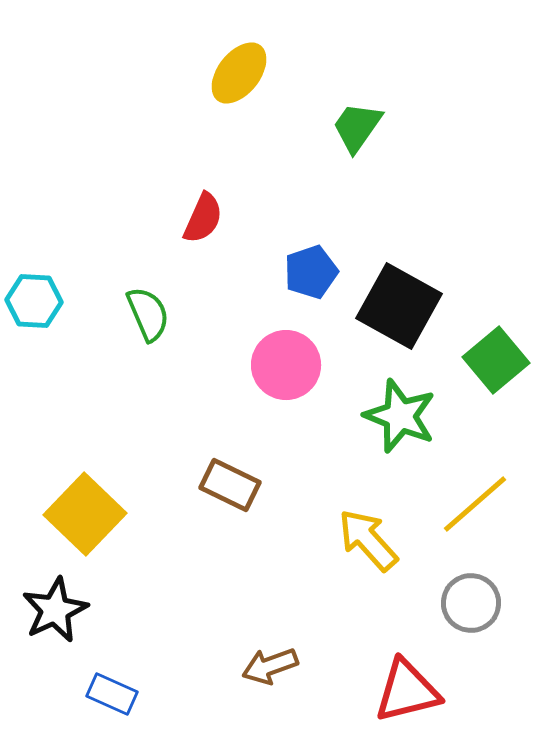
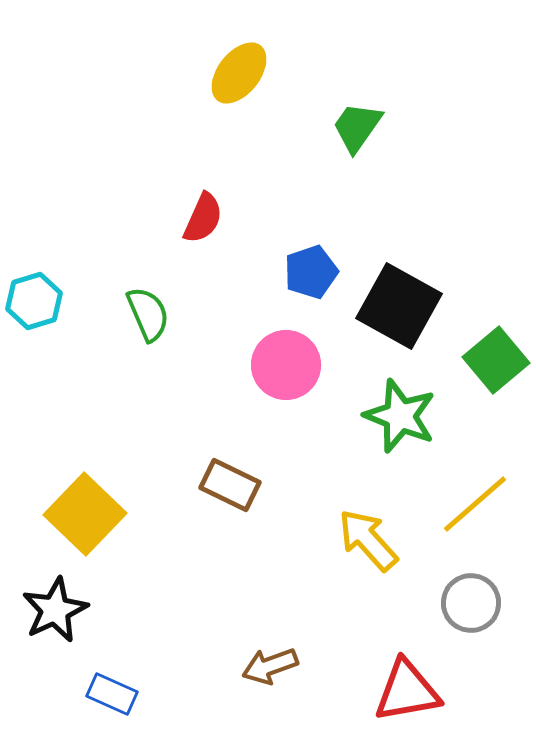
cyan hexagon: rotated 20 degrees counterclockwise
red triangle: rotated 4 degrees clockwise
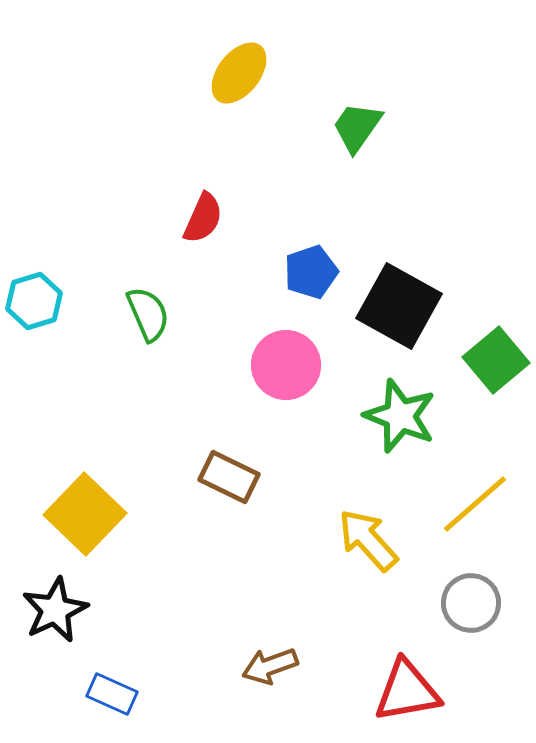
brown rectangle: moved 1 px left, 8 px up
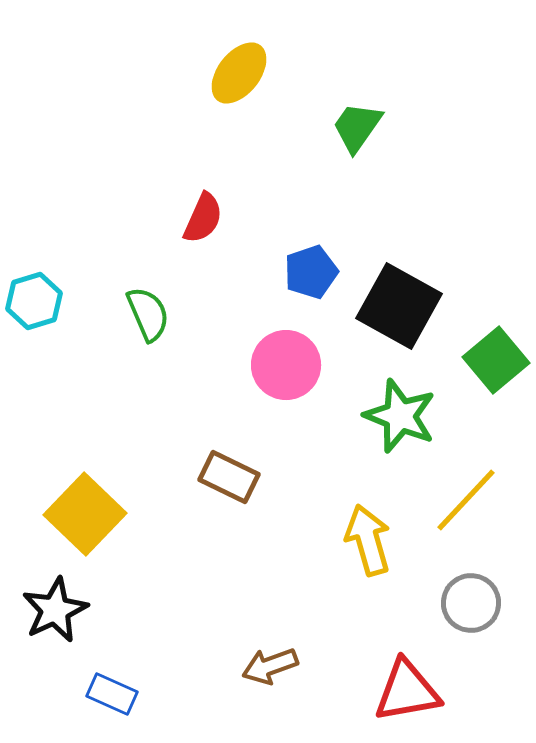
yellow line: moved 9 px left, 4 px up; rotated 6 degrees counterclockwise
yellow arrow: rotated 26 degrees clockwise
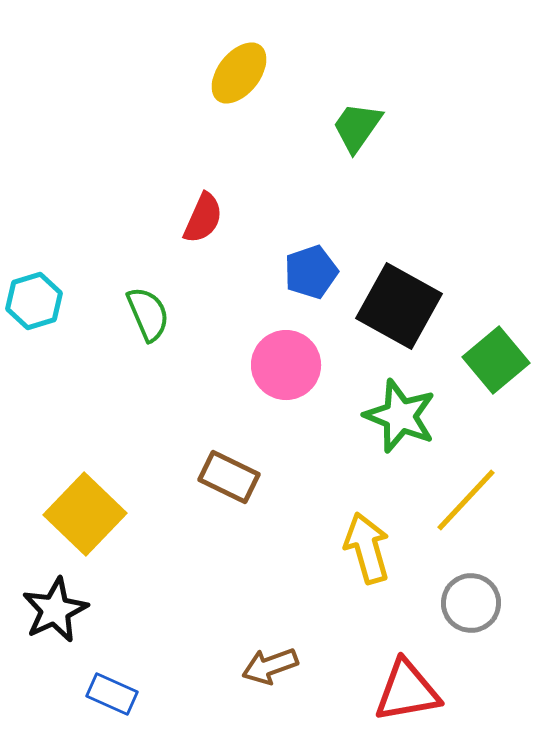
yellow arrow: moved 1 px left, 8 px down
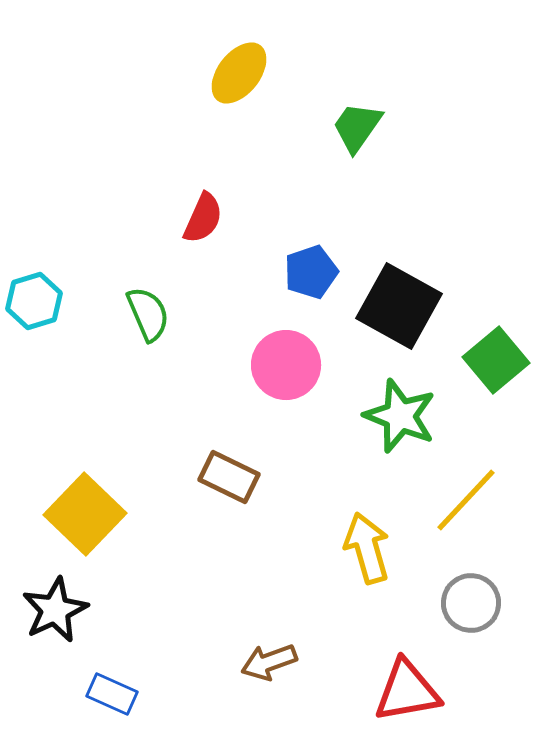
brown arrow: moved 1 px left, 4 px up
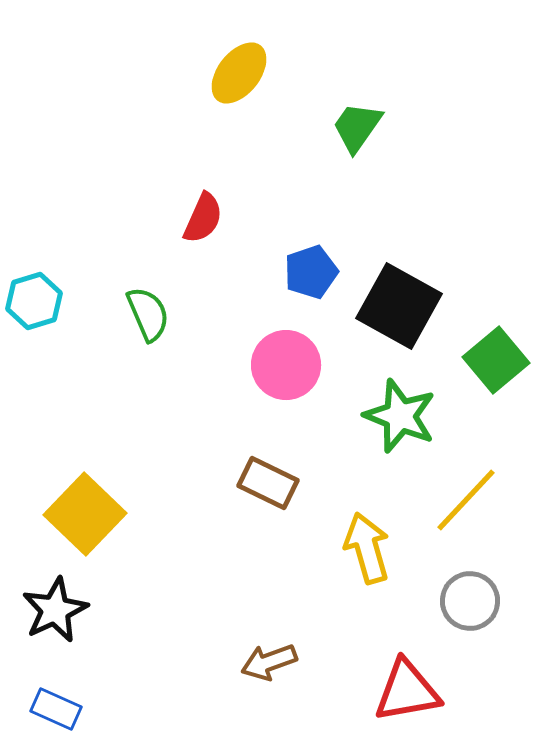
brown rectangle: moved 39 px right, 6 px down
gray circle: moved 1 px left, 2 px up
blue rectangle: moved 56 px left, 15 px down
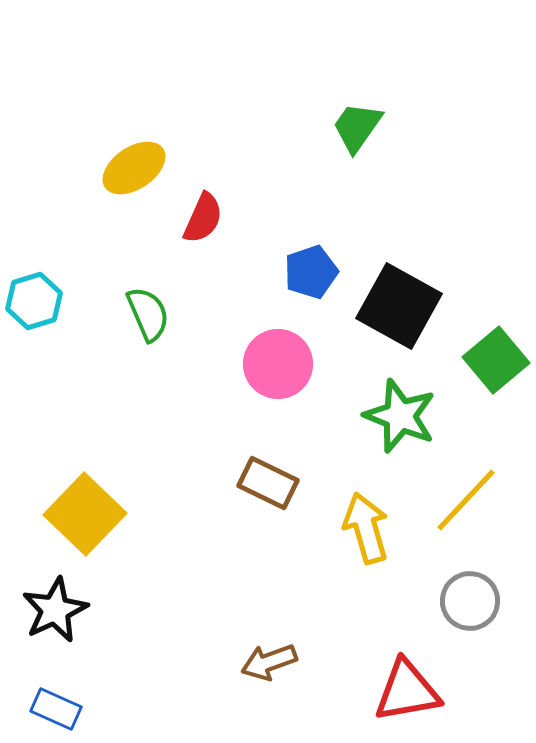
yellow ellipse: moved 105 px left, 95 px down; rotated 18 degrees clockwise
pink circle: moved 8 px left, 1 px up
yellow arrow: moved 1 px left, 20 px up
